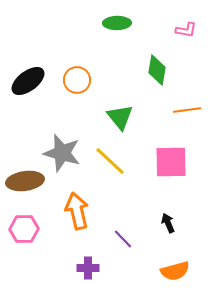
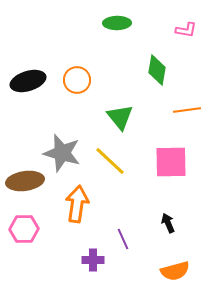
black ellipse: rotated 20 degrees clockwise
orange arrow: moved 7 px up; rotated 21 degrees clockwise
purple line: rotated 20 degrees clockwise
purple cross: moved 5 px right, 8 px up
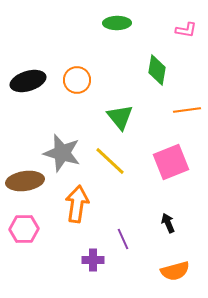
pink square: rotated 21 degrees counterclockwise
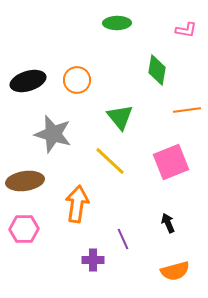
gray star: moved 9 px left, 19 px up
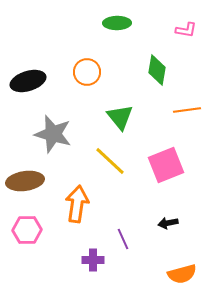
orange circle: moved 10 px right, 8 px up
pink square: moved 5 px left, 3 px down
black arrow: rotated 78 degrees counterclockwise
pink hexagon: moved 3 px right, 1 px down
orange semicircle: moved 7 px right, 3 px down
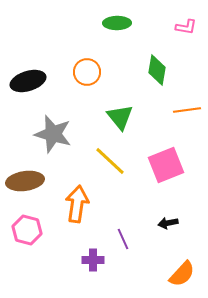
pink L-shape: moved 3 px up
pink hexagon: rotated 16 degrees clockwise
orange semicircle: rotated 32 degrees counterclockwise
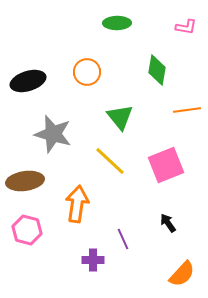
black arrow: rotated 66 degrees clockwise
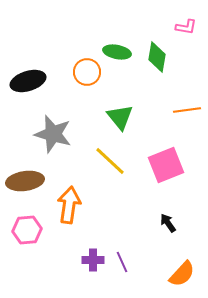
green ellipse: moved 29 px down; rotated 12 degrees clockwise
green diamond: moved 13 px up
orange arrow: moved 8 px left, 1 px down
pink hexagon: rotated 20 degrees counterclockwise
purple line: moved 1 px left, 23 px down
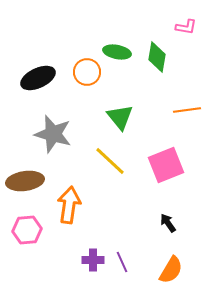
black ellipse: moved 10 px right, 3 px up; rotated 8 degrees counterclockwise
orange semicircle: moved 11 px left, 4 px up; rotated 12 degrees counterclockwise
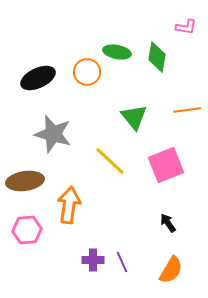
green triangle: moved 14 px right
